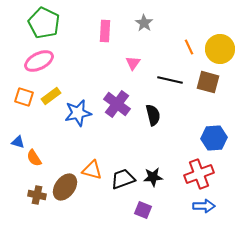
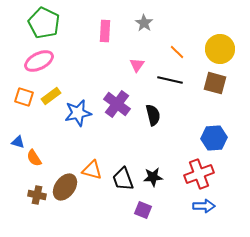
orange line: moved 12 px left, 5 px down; rotated 21 degrees counterclockwise
pink triangle: moved 4 px right, 2 px down
brown square: moved 7 px right, 1 px down
black trapezoid: rotated 90 degrees counterclockwise
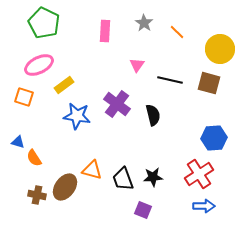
orange line: moved 20 px up
pink ellipse: moved 4 px down
brown square: moved 6 px left
yellow rectangle: moved 13 px right, 11 px up
blue star: moved 1 px left, 3 px down; rotated 20 degrees clockwise
red cross: rotated 12 degrees counterclockwise
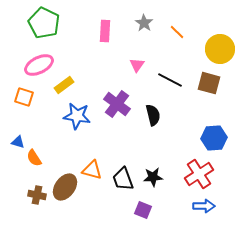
black line: rotated 15 degrees clockwise
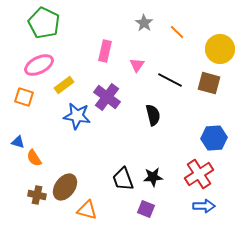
pink rectangle: moved 20 px down; rotated 10 degrees clockwise
purple cross: moved 10 px left, 7 px up
orange triangle: moved 5 px left, 40 px down
purple square: moved 3 px right, 1 px up
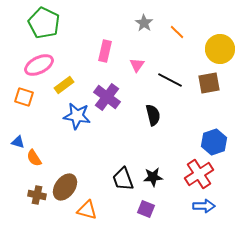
brown square: rotated 25 degrees counterclockwise
blue hexagon: moved 4 px down; rotated 15 degrees counterclockwise
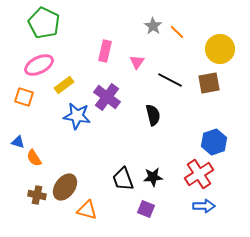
gray star: moved 9 px right, 3 px down
pink triangle: moved 3 px up
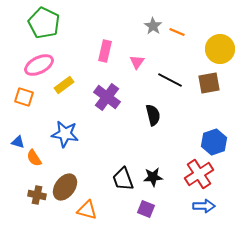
orange line: rotated 21 degrees counterclockwise
blue star: moved 12 px left, 18 px down
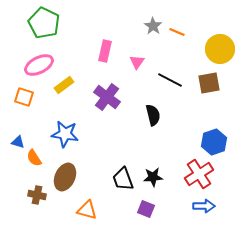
brown ellipse: moved 10 px up; rotated 12 degrees counterclockwise
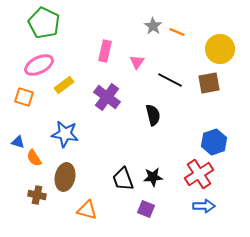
brown ellipse: rotated 12 degrees counterclockwise
